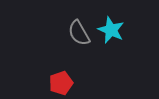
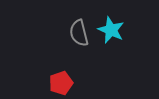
gray semicircle: rotated 16 degrees clockwise
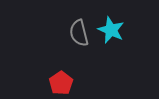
red pentagon: rotated 15 degrees counterclockwise
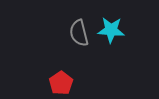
cyan star: rotated 20 degrees counterclockwise
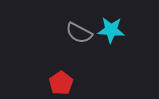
gray semicircle: rotated 48 degrees counterclockwise
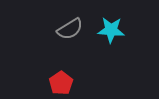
gray semicircle: moved 9 px left, 4 px up; rotated 60 degrees counterclockwise
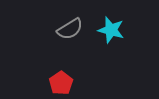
cyan star: rotated 12 degrees clockwise
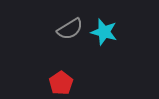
cyan star: moved 7 px left, 2 px down
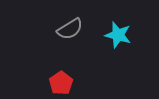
cyan star: moved 14 px right, 3 px down
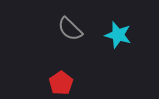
gray semicircle: rotated 76 degrees clockwise
